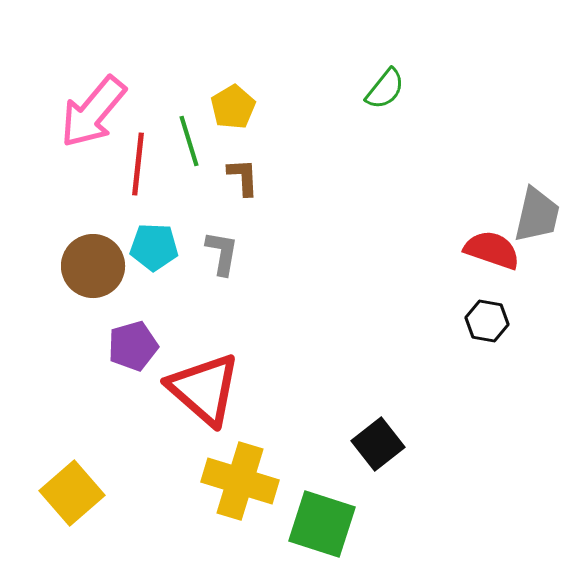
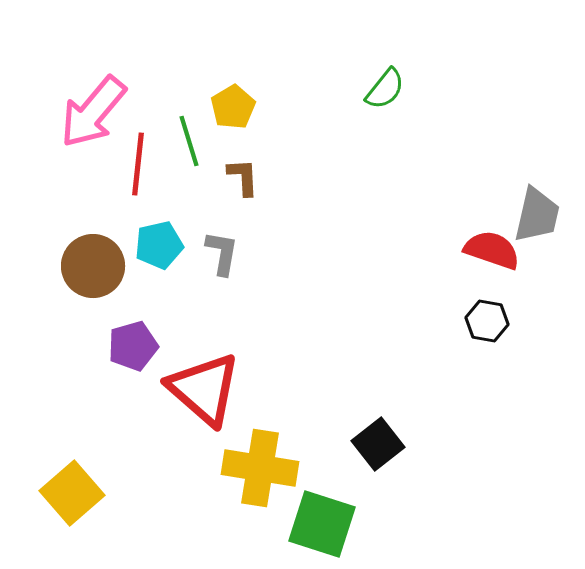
cyan pentagon: moved 5 px right, 2 px up; rotated 15 degrees counterclockwise
yellow cross: moved 20 px right, 13 px up; rotated 8 degrees counterclockwise
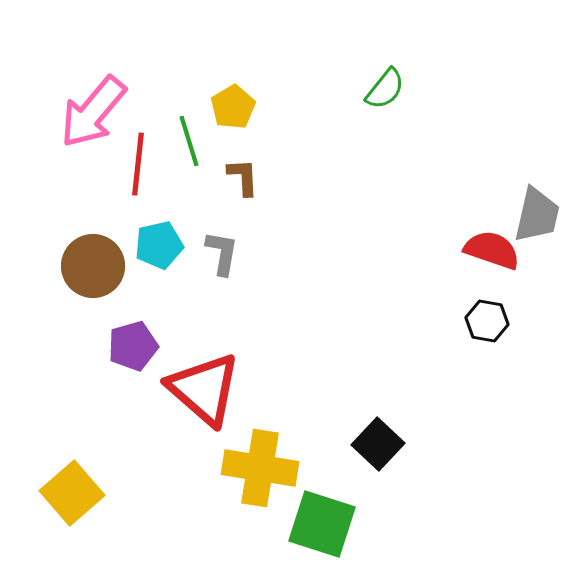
black square: rotated 9 degrees counterclockwise
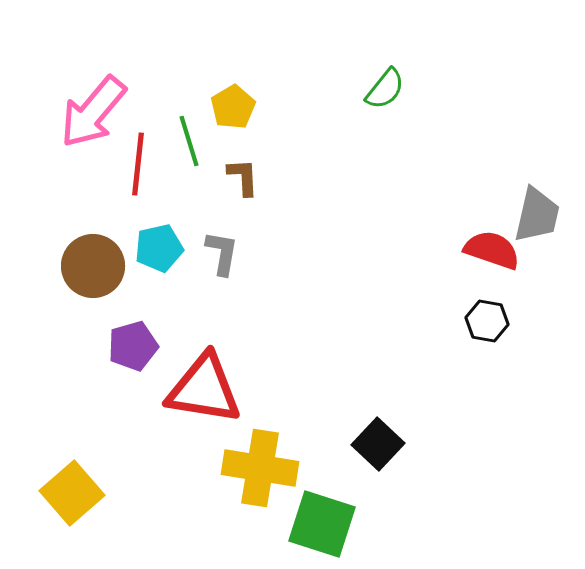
cyan pentagon: moved 3 px down
red triangle: rotated 32 degrees counterclockwise
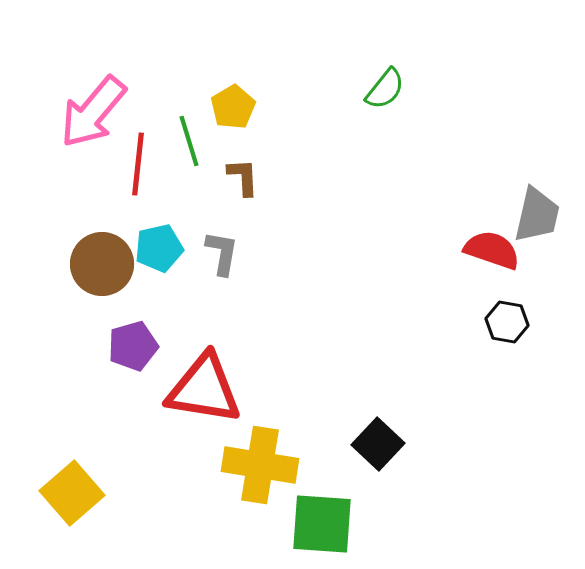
brown circle: moved 9 px right, 2 px up
black hexagon: moved 20 px right, 1 px down
yellow cross: moved 3 px up
green square: rotated 14 degrees counterclockwise
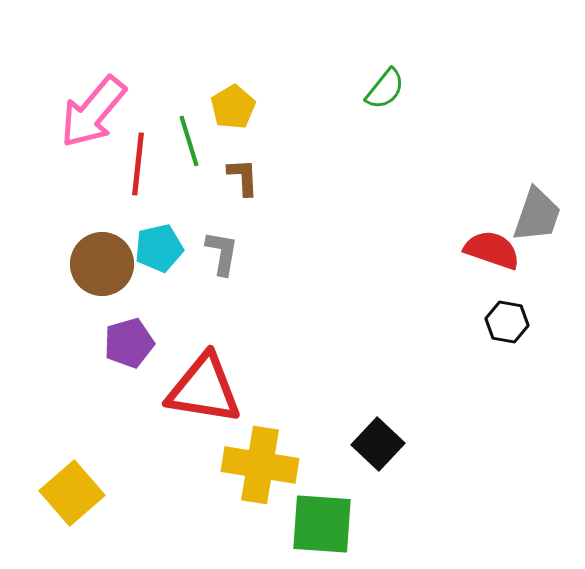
gray trapezoid: rotated 6 degrees clockwise
purple pentagon: moved 4 px left, 3 px up
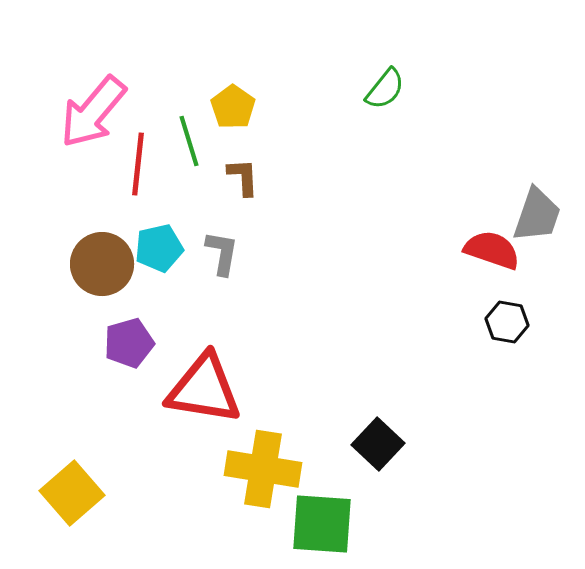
yellow pentagon: rotated 6 degrees counterclockwise
yellow cross: moved 3 px right, 4 px down
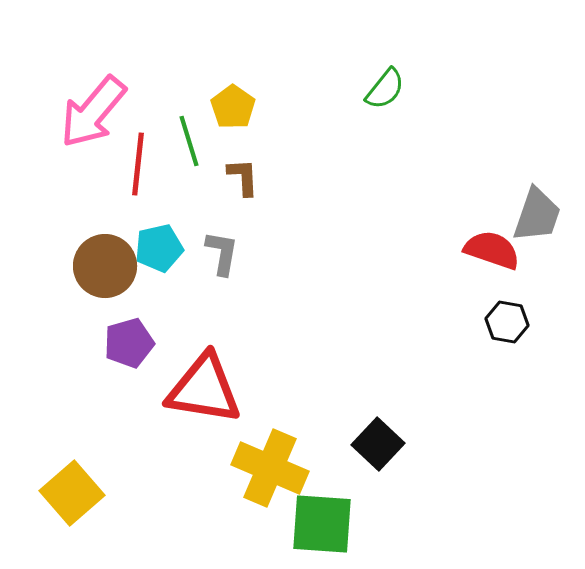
brown circle: moved 3 px right, 2 px down
yellow cross: moved 7 px right, 1 px up; rotated 14 degrees clockwise
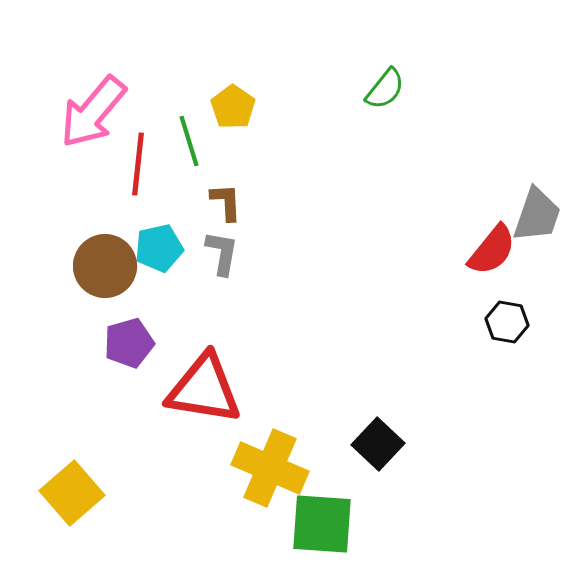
brown L-shape: moved 17 px left, 25 px down
red semicircle: rotated 110 degrees clockwise
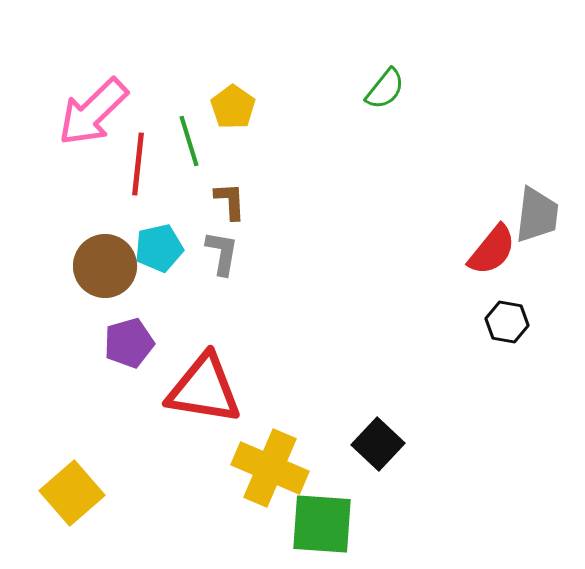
pink arrow: rotated 6 degrees clockwise
brown L-shape: moved 4 px right, 1 px up
gray trapezoid: rotated 12 degrees counterclockwise
